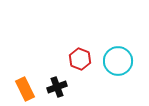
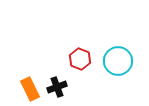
orange rectangle: moved 5 px right
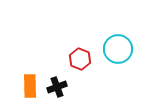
cyan circle: moved 12 px up
orange rectangle: moved 3 px up; rotated 25 degrees clockwise
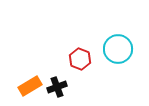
orange rectangle: rotated 60 degrees clockwise
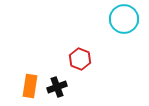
cyan circle: moved 6 px right, 30 px up
orange rectangle: rotated 50 degrees counterclockwise
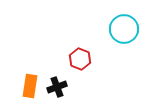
cyan circle: moved 10 px down
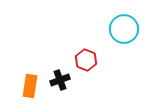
red hexagon: moved 6 px right, 1 px down
black cross: moved 3 px right, 7 px up
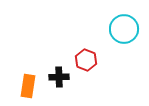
black cross: moved 1 px left, 3 px up; rotated 18 degrees clockwise
orange rectangle: moved 2 px left
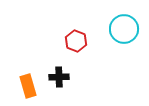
red hexagon: moved 10 px left, 19 px up
orange rectangle: rotated 25 degrees counterclockwise
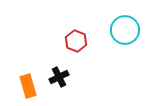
cyan circle: moved 1 px right, 1 px down
black cross: rotated 24 degrees counterclockwise
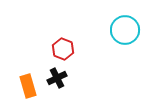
red hexagon: moved 13 px left, 8 px down
black cross: moved 2 px left, 1 px down
